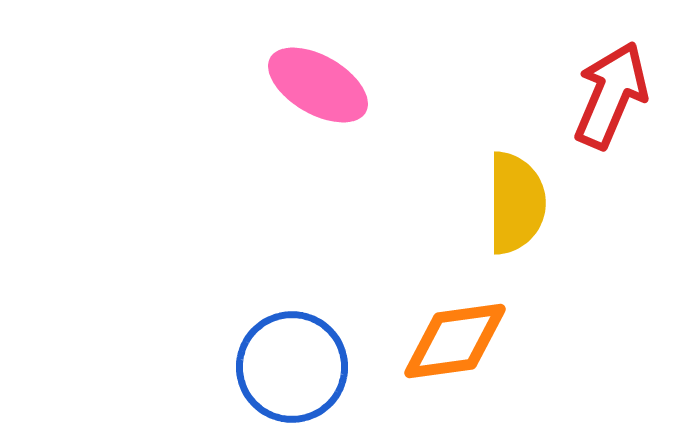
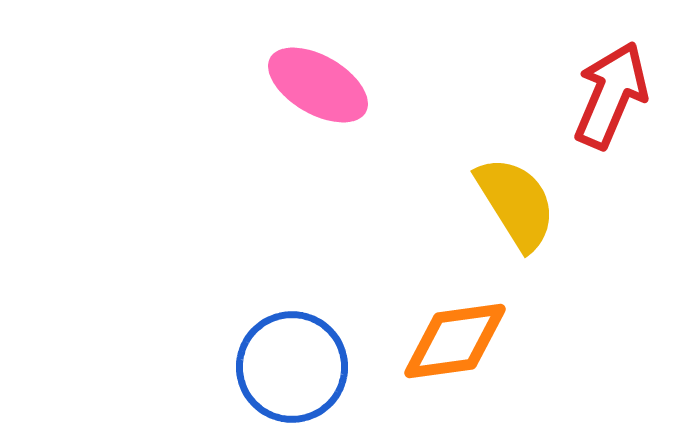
yellow semicircle: rotated 32 degrees counterclockwise
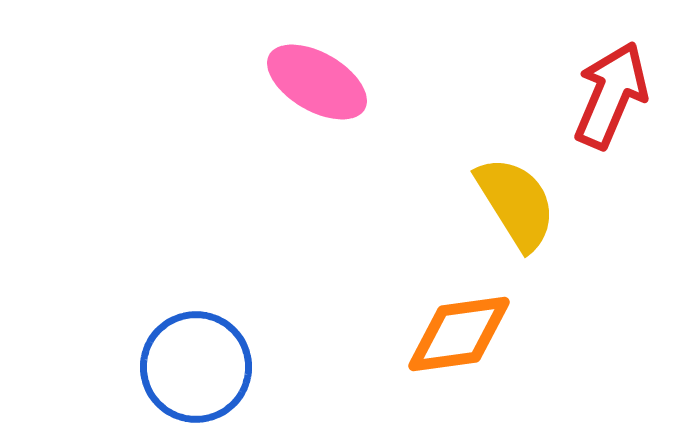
pink ellipse: moved 1 px left, 3 px up
orange diamond: moved 4 px right, 7 px up
blue circle: moved 96 px left
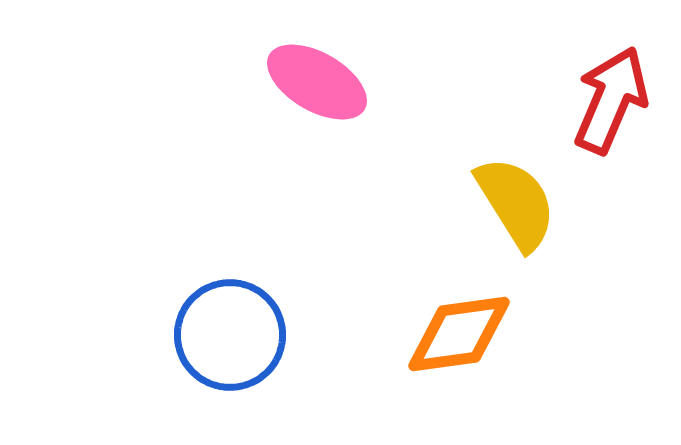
red arrow: moved 5 px down
blue circle: moved 34 px right, 32 px up
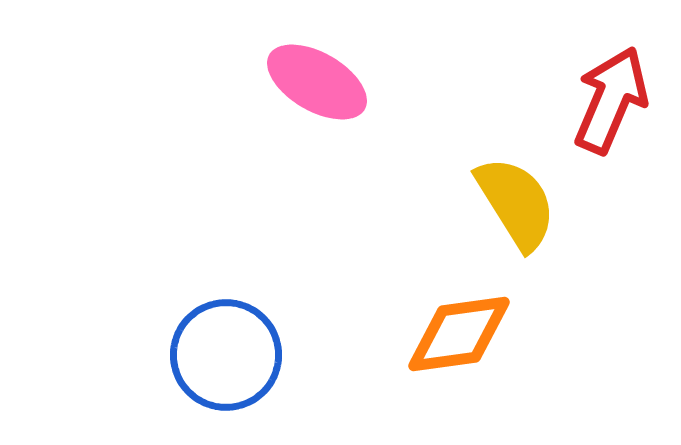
blue circle: moved 4 px left, 20 px down
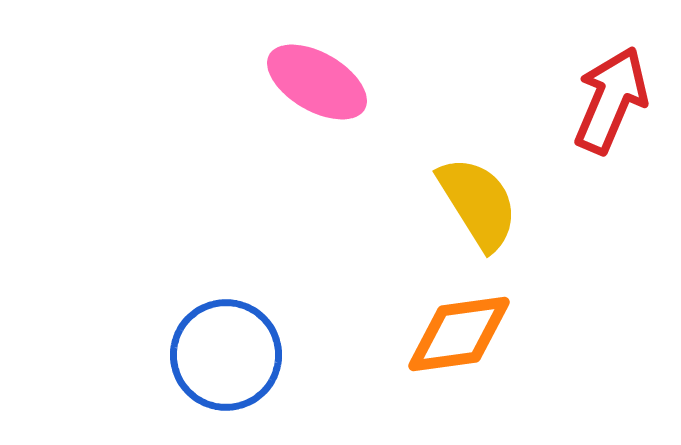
yellow semicircle: moved 38 px left
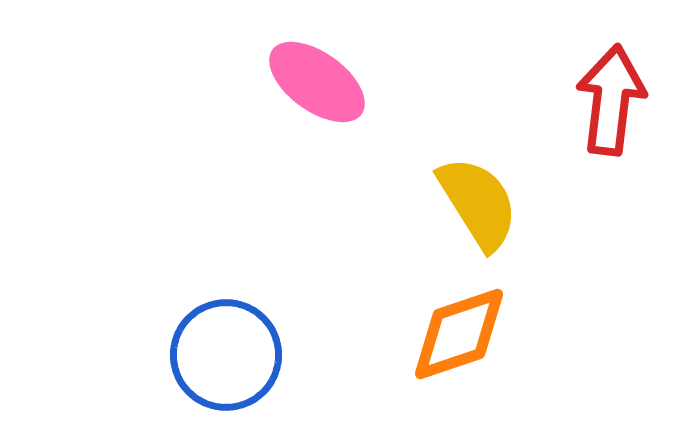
pink ellipse: rotated 6 degrees clockwise
red arrow: rotated 16 degrees counterclockwise
orange diamond: rotated 11 degrees counterclockwise
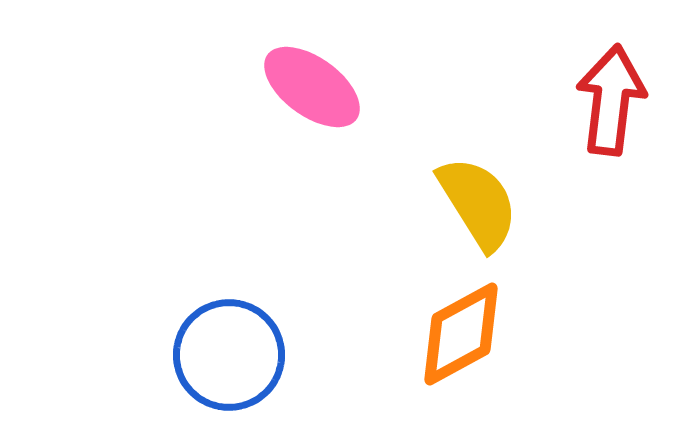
pink ellipse: moved 5 px left, 5 px down
orange diamond: moved 2 px right; rotated 10 degrees counterclockwise
blue circle: moved 3 px right
